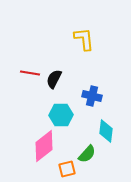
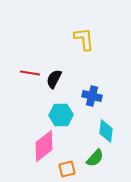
green semicircle: moved 8 px right, 4 px down
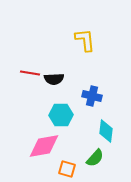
yellow L-shape: moved 1 px right, 1 px down
black semicircle: rotated 120 degrees counterclockwise
pink diamond: rotated 28 degrees clockwise
orange square: rotated 30 degrees clockwise
